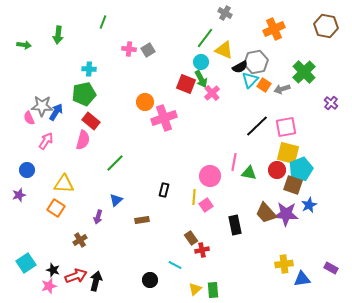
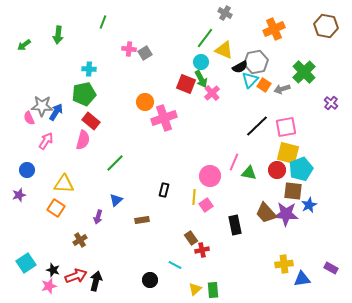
green arrow at (24, 45): rotated 136 degrees clockwise
gray square at (148, 50): moved 3 px left, 3 px down
pink line at (234, 162): rotated 12 degrees clockwise
brown square at (293, 185): moved 6 px down; rotated 12 degrees counterclockwise
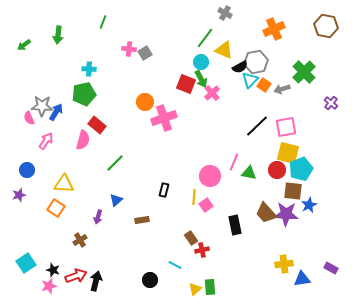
red rectangle at (91, 121): moved 6 px right, 4 px down
green rectangle at (213, 290): moved 3 px left, 3 px up
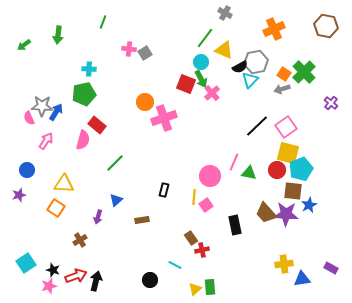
orange square at (264, 85): moved 20 px right, 11 px up
pink square at (286, 127): rotated 25 degrees counterclockwise
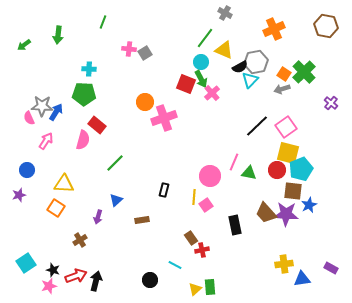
green pentagon at (84, 94): rotated 15 degrees clockwise
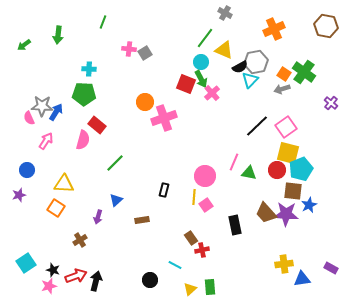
green cross at (304, 72): rotated 10 degrees counterclockwise
pink circle at (210, 176): moved 5 px left
yellow triangle at (195, 289): moved 5 px left
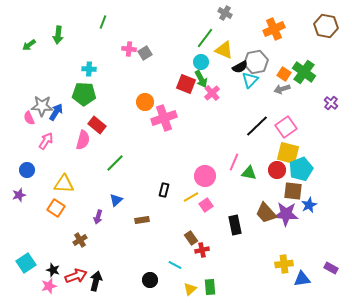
green arrow at (24, 45): moved 5 px right
yellow line at (194, 197): moved 3 px left; rotated 56 degrees clockwise
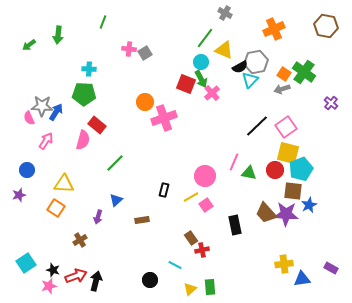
red circle at (277, 170): moved 2 px left
